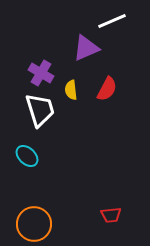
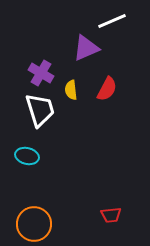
cyan ellipse: rotated 30 degrees counterclockwise
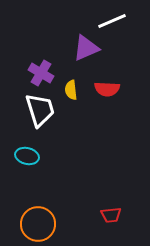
red semicircle: rotated 65 degrees clockwise
orange circle: moved 4 px right
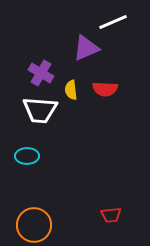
white line: moved 1 px right, 1 px down
red semicircle: moved 2 px left
white trapezoid: rotated 111 degrees clockwise
cyan ellipse: rotated 15 degrees counterclockwise
orange circle: moved 4 px left, 1 px down
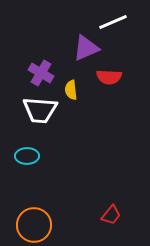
red semicircle: moved 4 px right, 12 px up
red trapezoid: rotated 45 degrees counterclockwise
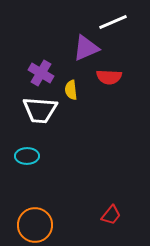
orange circle: moved 1 px right
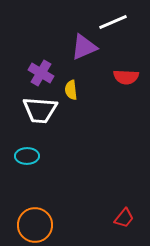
purple triangle: moved 2 px left, 1 px up
red semicircle: moved 17 px right
red trapezoid: moved 13 px right, 3 px down
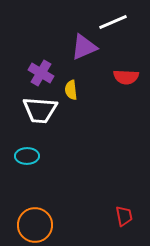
red trapezoid: moved 2 px up; rotated 50 degrees counterclockwise
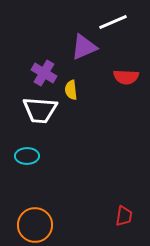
purple cross: moved 3 px right
red trapezoid: rotated 20 degrees clockwise
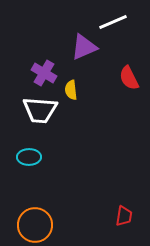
red semicircle: moved 3 px right, 1 px down; rotated 60 degrees clockwise
cyan ellipse: moved 2 px right, 1 px down
